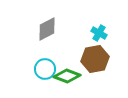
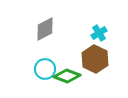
gray diamond: moved 2 px left
cyan cross: rotated 28 degrees clockwise
brown hexagon: rotated 24 degrees counterclockwise
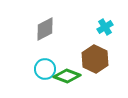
cyan cross: moved 6 px right, 6 px up
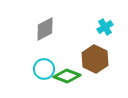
cyan circle: moved 1 px left
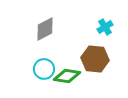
brown hexagon: rotated 20 degrees counterclockwise
green diamond: rotated 12 degrees counterclockwise
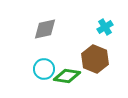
gray diamond: rotated 15 degrees clockwise
brown hexagon: rotated 16 degrees clockwise
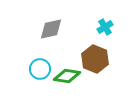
gray diamond: moved 6 px right
cyan circle: moved 4 px left
